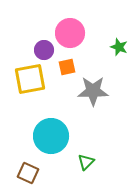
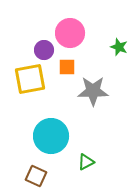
orange square: rotated 12 degrees clockwise
green triangle: rotated 18 degrees clockwise
brown square: moved 8 px right, 3 px down
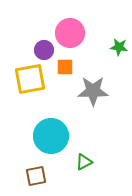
green star: rotated 12 degrees counterclockwise
orange square: moved 2 px left
green triangle: moved 2 px left
brown square: rotated 35 degrees counterclockwise
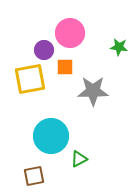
green triangle: moved 5 px left, 3 px up
brown square: moved 2 px left
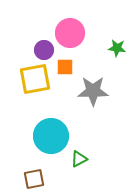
green star: moved 2 px left, 1 px down
yellow square: moved 5 px right
brown square: moved 3 px down
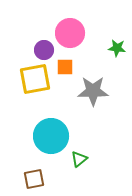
green triangle: rotated 12 degrees counterclockwise
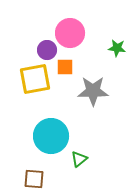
purple circle: moved 3 px right
brown square: rotated 15 degrees clockwise
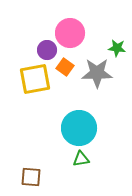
orange square: rotated 36 degrees clockwise
gray star: moved 4 px right, 18 px up
cyan circle: moved 28 px right, 8 px up
green triangle: moved 2 px right; rotated 30 degrees clockwise
brown square: moved 3 px left, 2 px up
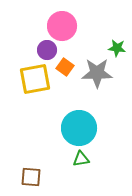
pink circle: moved 8 px left, 7 px up
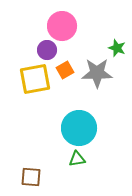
green star: rotated 12 degrees clockwise
orange square: moved 3 px down; rotated 24 degrees clockwise
green triangle: moved 4 px left
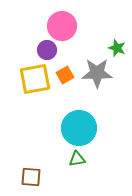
orange square: moved 5 px down
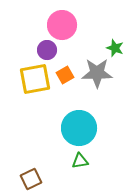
pink circle: moved 1 px up
green star: moved 2 px left
green triangle: moved 3 px right, 2 px down
brown square: moved 2 px down; rotated 30 degrees counterclockwise
